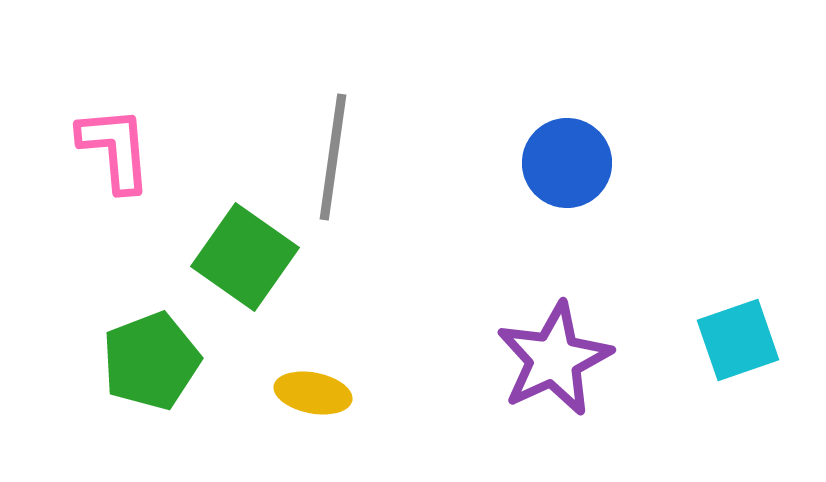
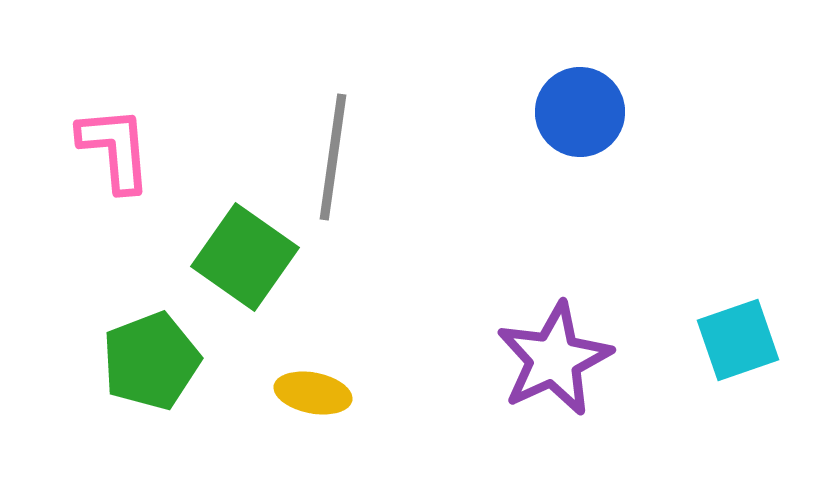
blue circle: moved 13 px right, 51 px up
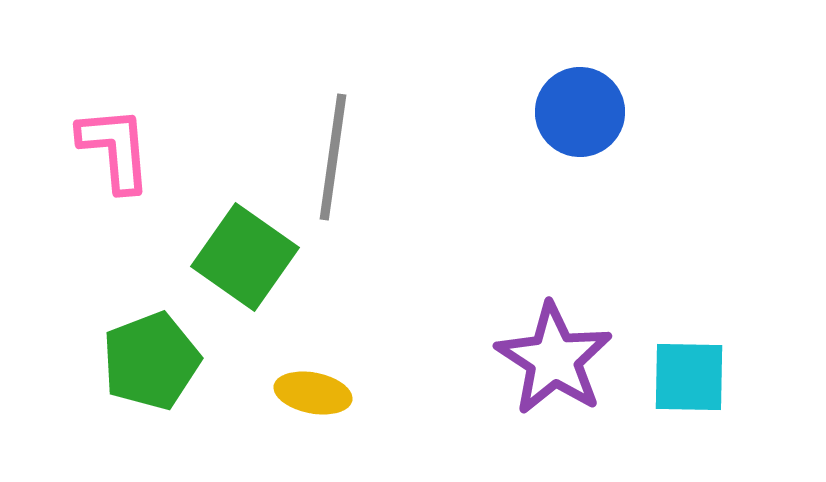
cyan square: moved 49 px left, 37 px down; rotated 20 degrees clockwise
purple star: rotated 14 degrees counterclockwise
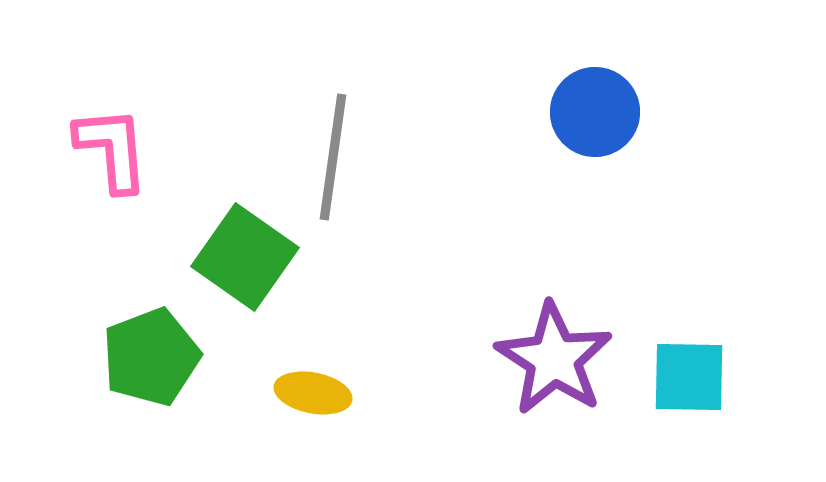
blue circle: moved 15 px right
pink L-shape: moved 3 px left
green pentagon: moved 4 px up
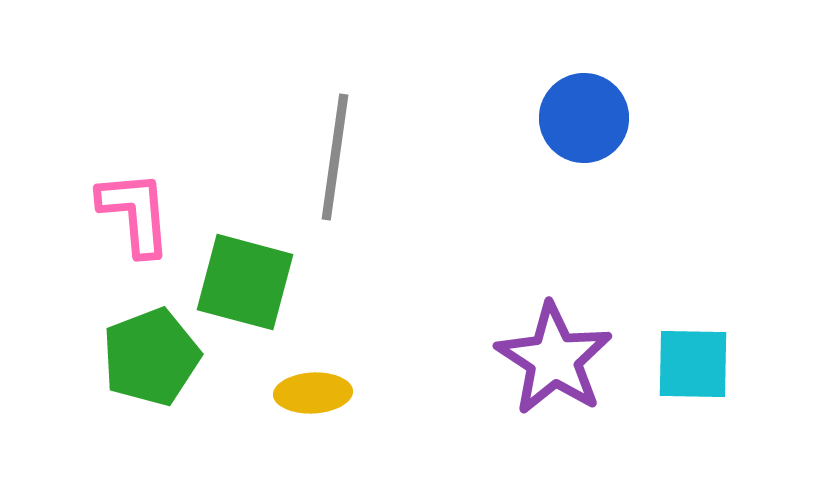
blue circle: moved 11 px left, 6 px down
pink L-shape: moved 23 px right, 64 px down
gray line: moved 2 px right
green square: moved 25 px down; rotated 20 degrees counterclockwise
cyan square: moved 4 px right, 13 px up
yellow ellipse: rotated 14 degrees counterclockwise
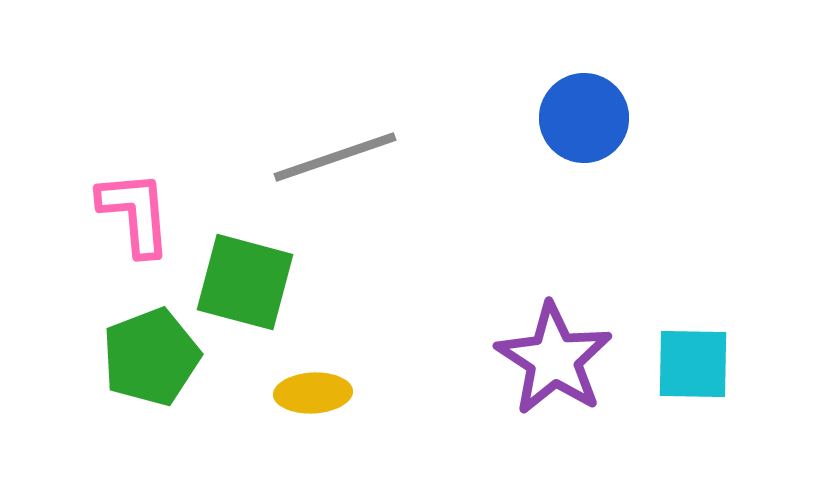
gray line: rotated 63 degrees clockwise
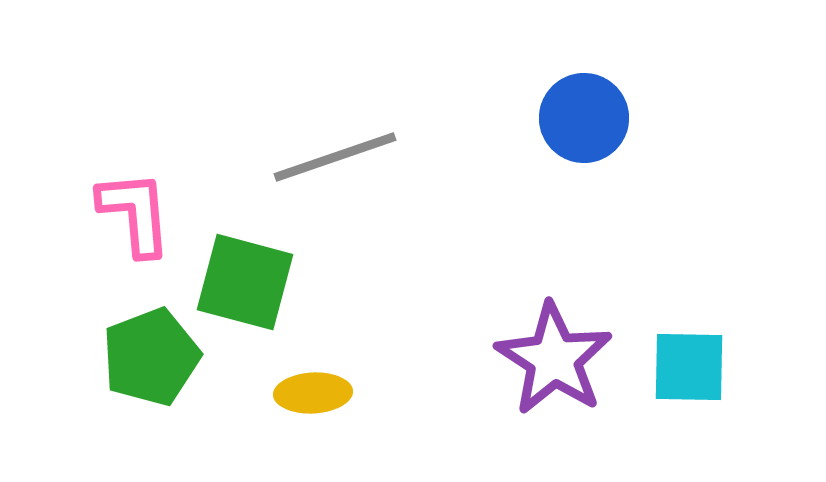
cyan square: moved 4 px left, 3 px down
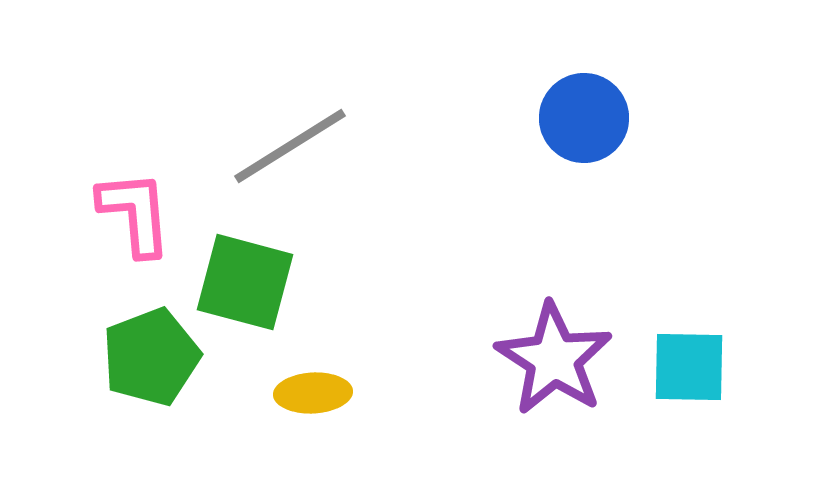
gray line: moved 45 px left, 11 px up; rotated 13 degrees counterclockwise
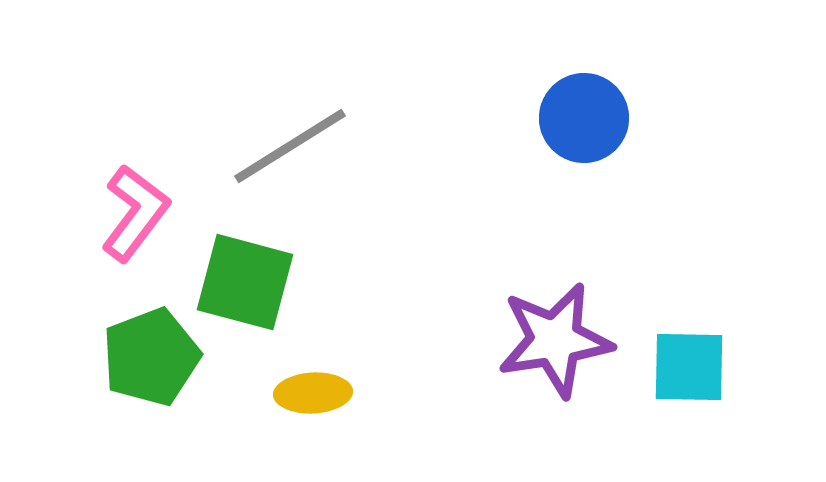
pink L-shape: rotated 42 degrees clockwise
purple star: moved 1 px right, 19 px up; rotated 30 degrees clockwise
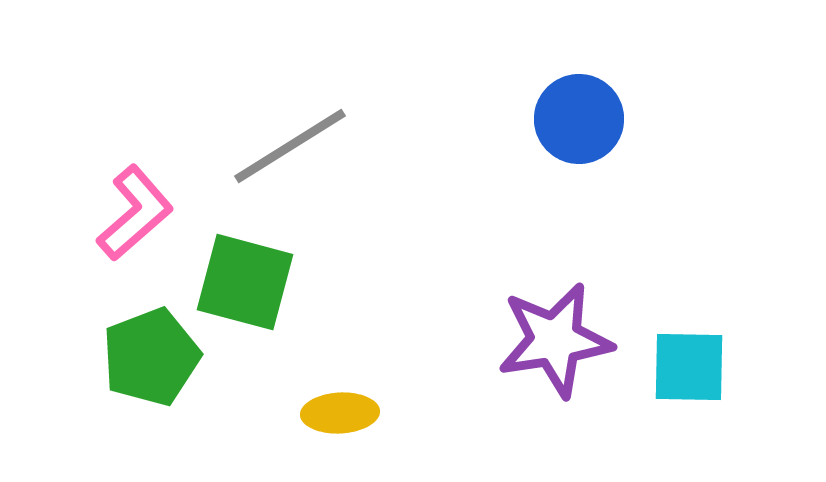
blue circle: moved 5 px left, 1 px down
pink L-shape: rotated 12 degrees clockwise
yellow ellipse: moved 27 px right, 20 px down
